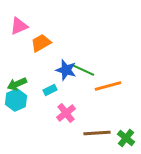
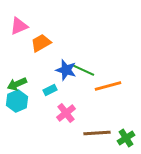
cyan hexagon: moved 1 px right, 1 px down
green cross: rotated 18 degrees clockwise
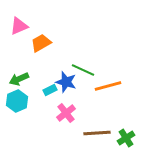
blue star: moved 12 px down
green arrow: moved 2 px right, 5 px up
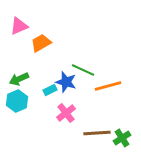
green cross: moved 4 px left
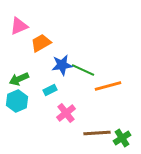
blue star: moved 4 px left, 17 px up; rotated 25 degrees counterclockwise
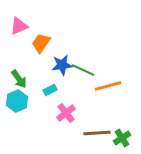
orange trapezoid: rotated 25 degrees counterclockwise
green arrow: rotated 102 degrees counterclockwise
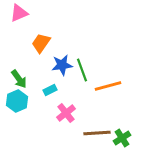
pink triangle: moved 13 px up
green line: moved 1 px left; rotated 45 degrees clockwise
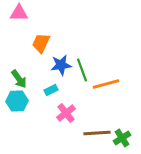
pink triangle: rotated 24 degrees clockwise
orange trapezoid: rotated 10 degrees counterclockwise
blue star: moved 1 px left
orange line: moved 2 px left, 2 px up
cyan rectangle: moved 1 px right
cyan hexagon: rotated 20 degrees clockwise
